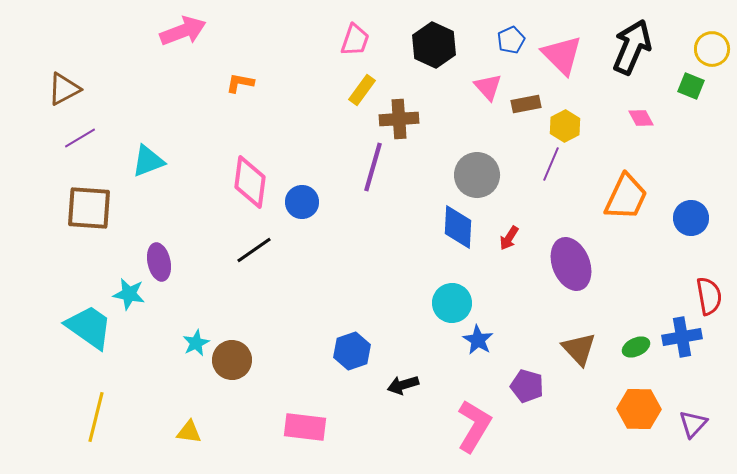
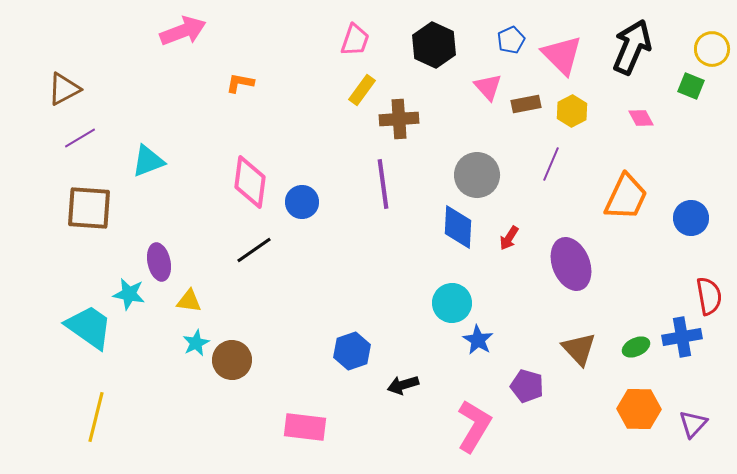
yellow hexagon at (565, 126): moved 7 px right, 15 px up
purple line at (373, 167): moved 10 px right, 17 px down; rotated 24 degrees counterclockwise
yellow triangle at (189, 432): moved 131 px up
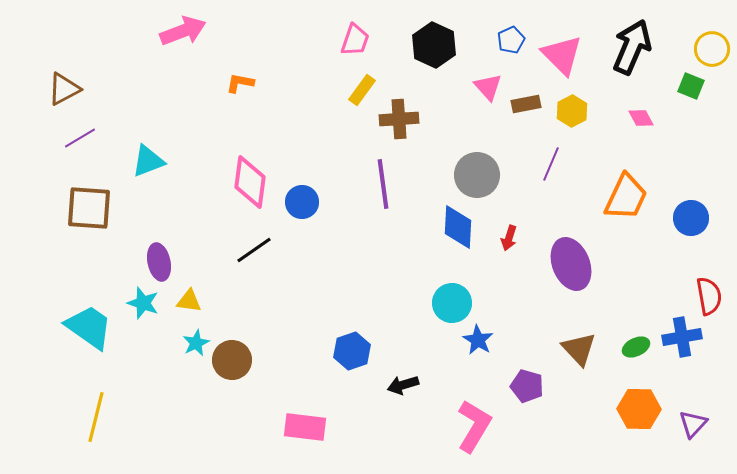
red arrow at (509, 238): rotated 15 degrees counterclockwise
cyan star at (129, 294): moved 14 px right, 9 px down; rotated 8 degrees clockwise
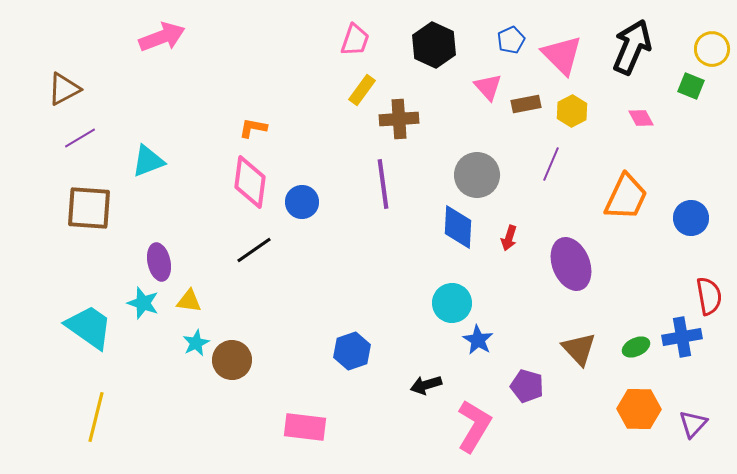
pink arrow at (183, 31): moved 21 px left, 6 px down
orange L-shape at (240, 83): moved 13 px right, 45 px down
black arrow at (403, 385): moved 23 px right
